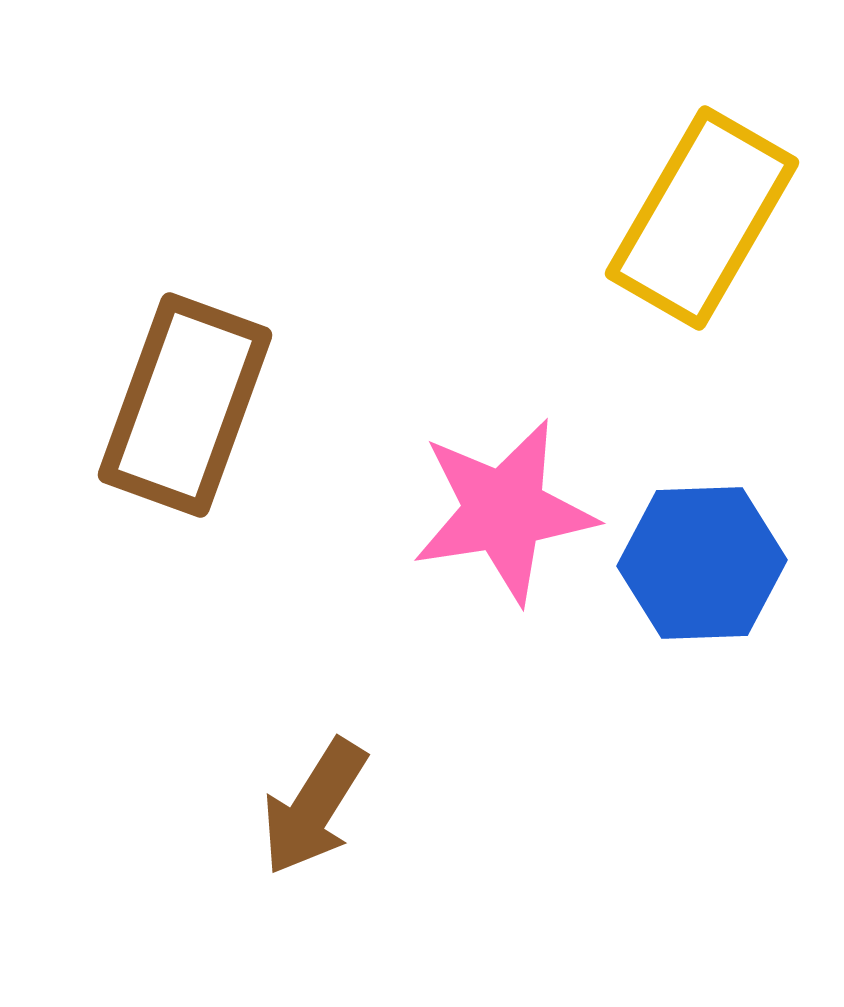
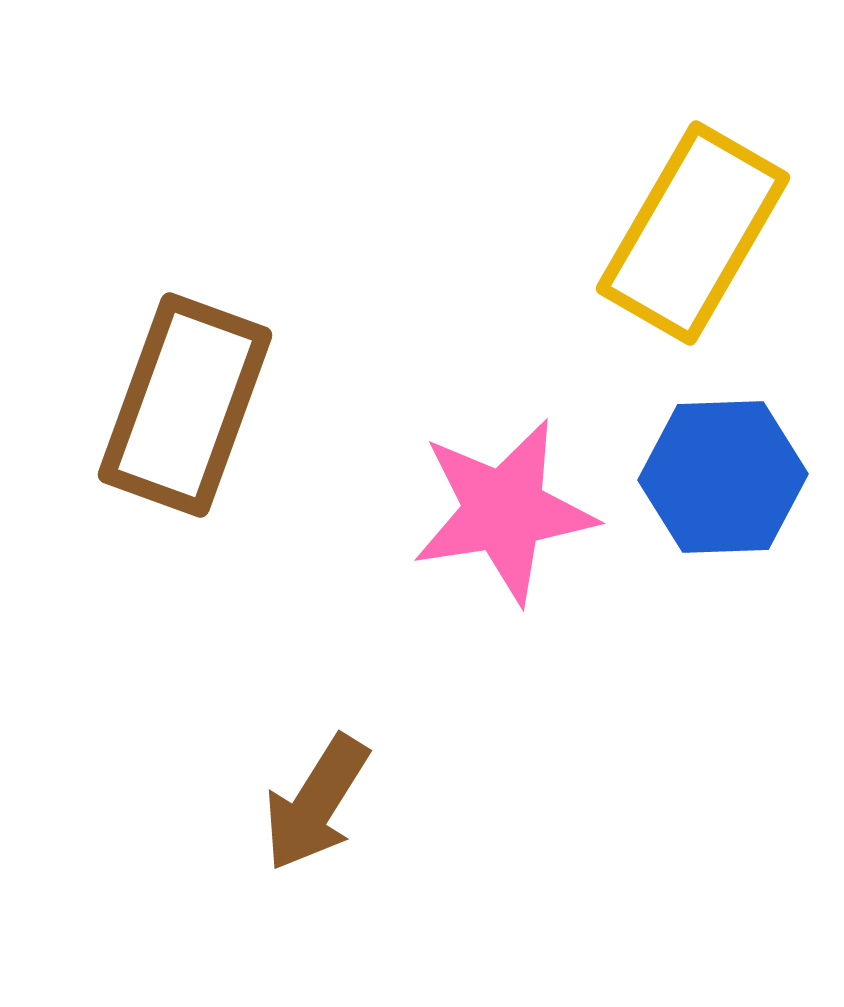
yellow rectangle: moved 9 px left, 15 px down
blue hexagon: moved 21 px right, 86 px up
brown arrow: moved 2 px right, 4 px up
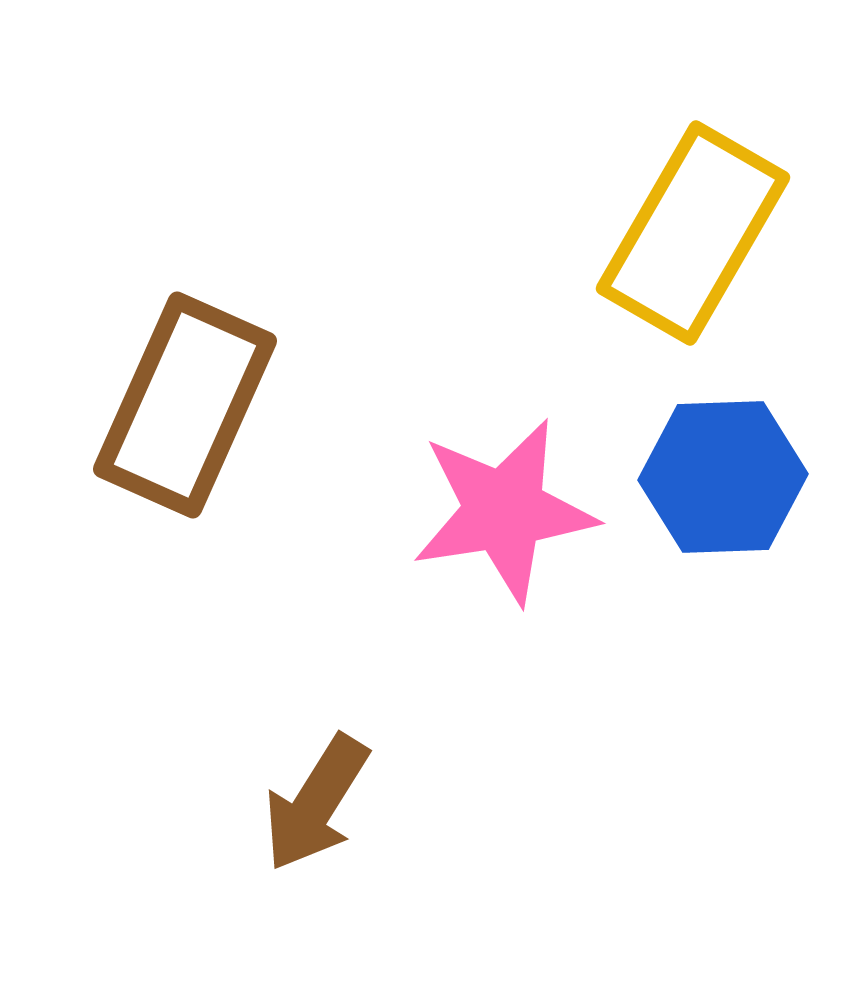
brown rectangle: rotated 4 degrees clockwise
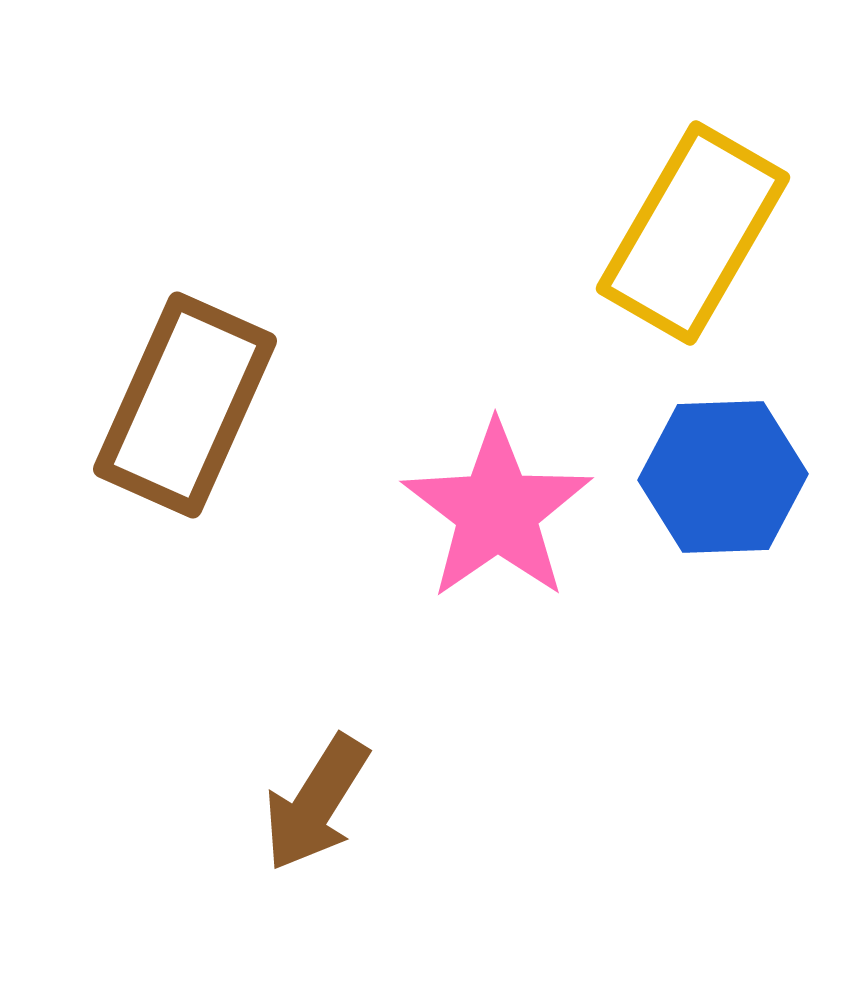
pink star: moved 7 px left; rotated 26 degrees counterclockwise
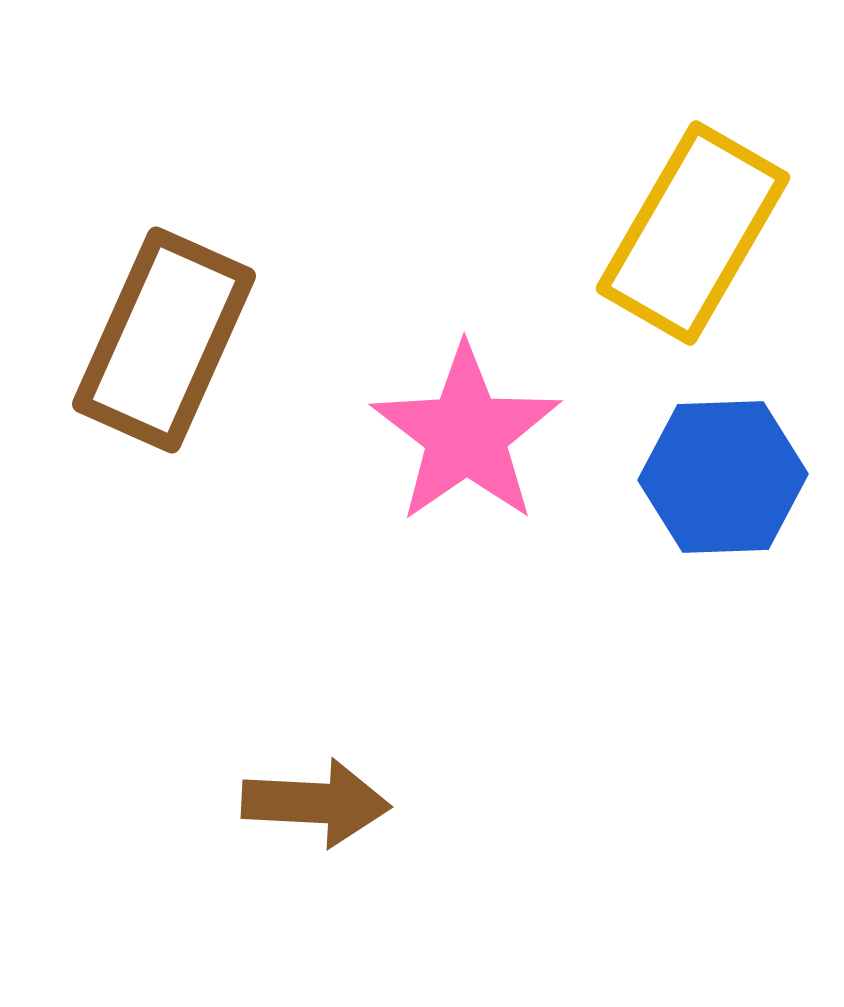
brown rectangle: moved 21 px left, 65 px up
pink star: moved 31 px left, 77 px up
brown arrow: rotated 119 degrees counterclockwise
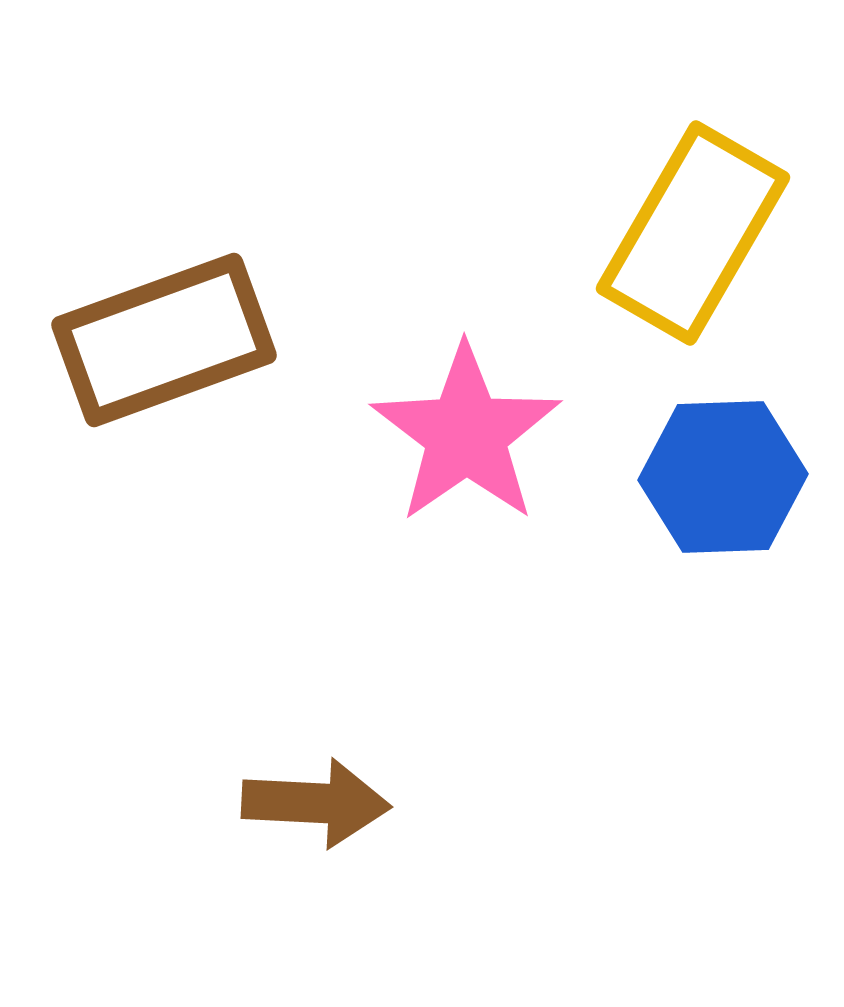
brown rectangle: rotated 46 degrees clockwise
